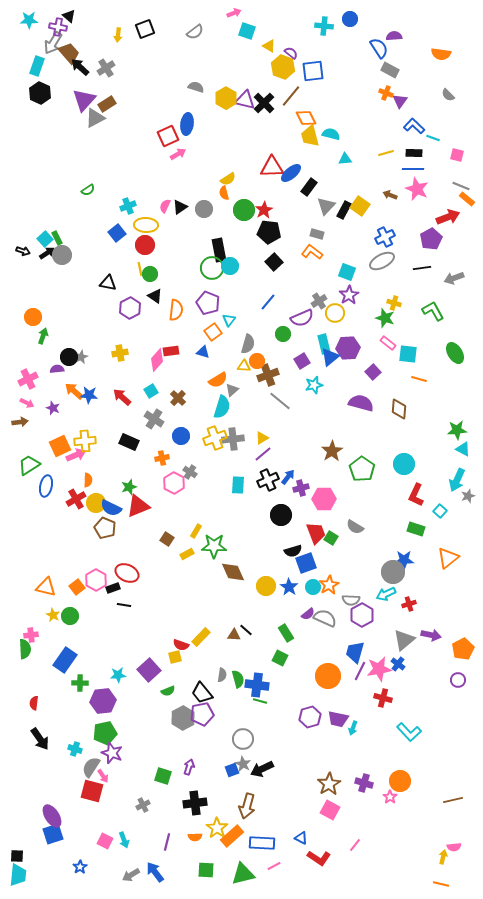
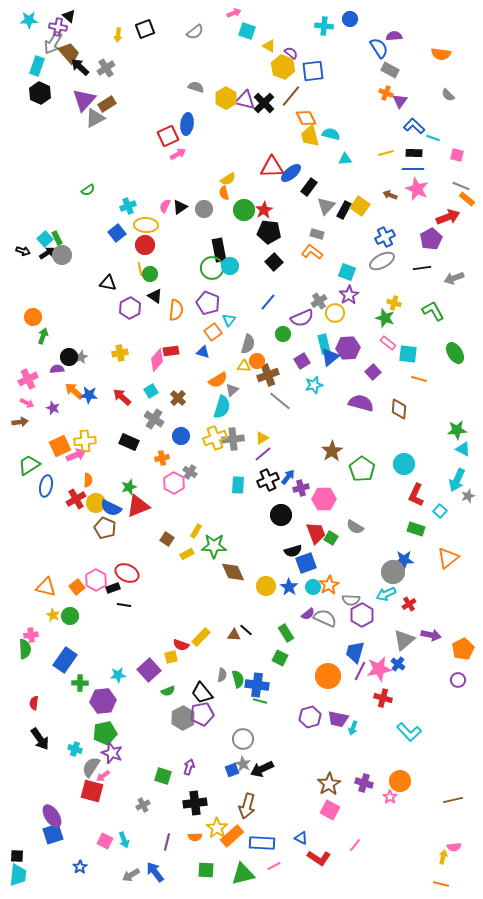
red cross at (409, 604): rotated 16 degrees counterclockwise
yellow square at (175, 657): moved 4 px left
pink arrow at (103, 776): rotated 88 degrees clockwise
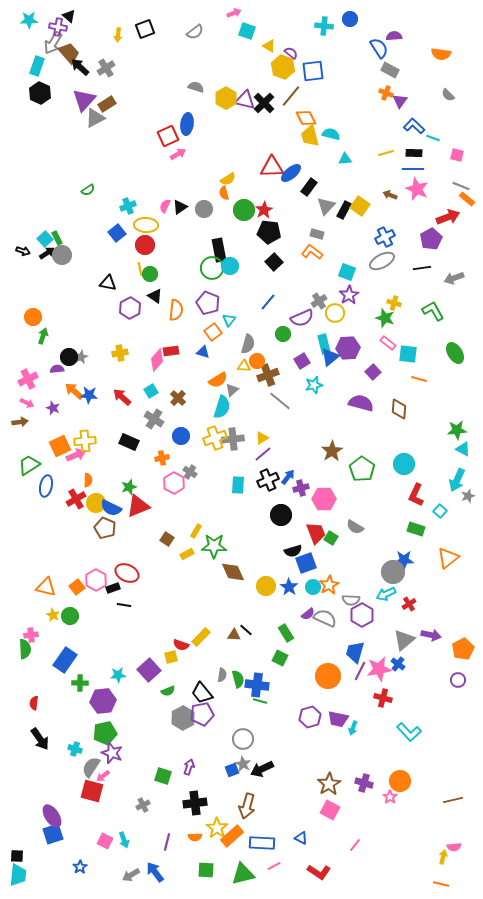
red L-shape at (319, 858): moved 14 px down
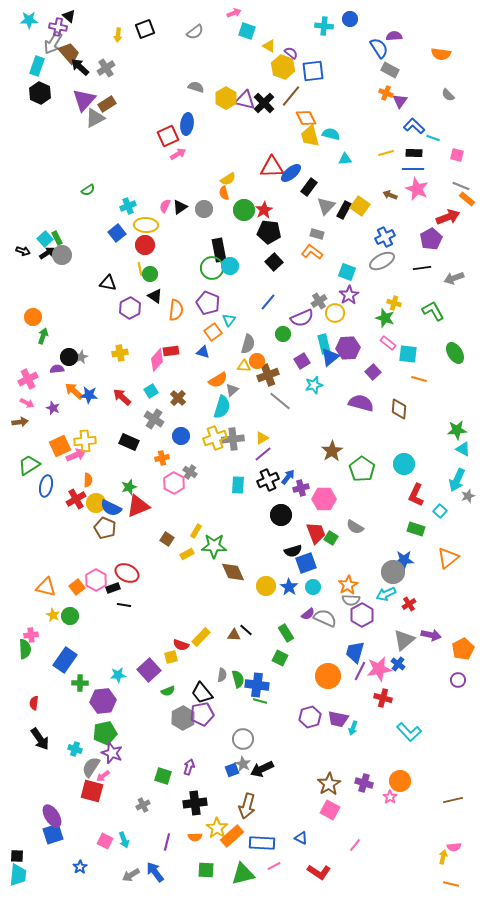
orange star at (329, 585): moved 19 px right
orange line at (441, 884): moved 10 px right
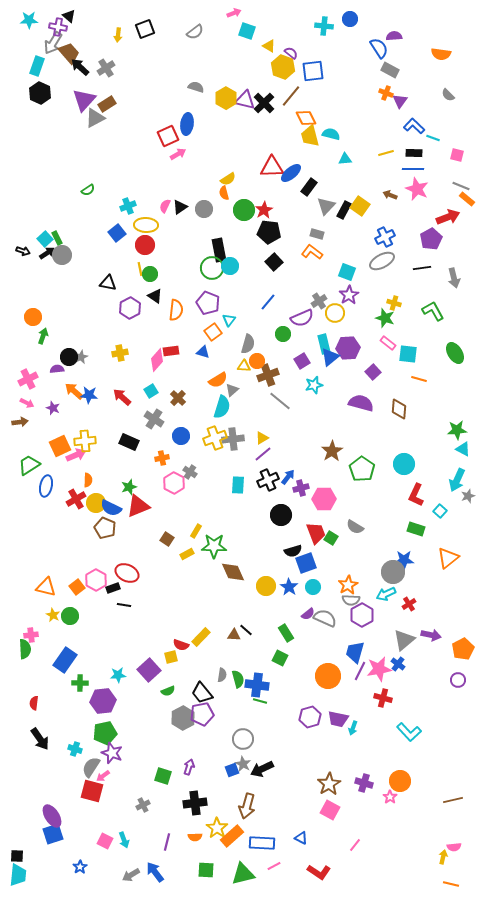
gray arrow at (454, 278): rotated 84 degrees counterclockwise
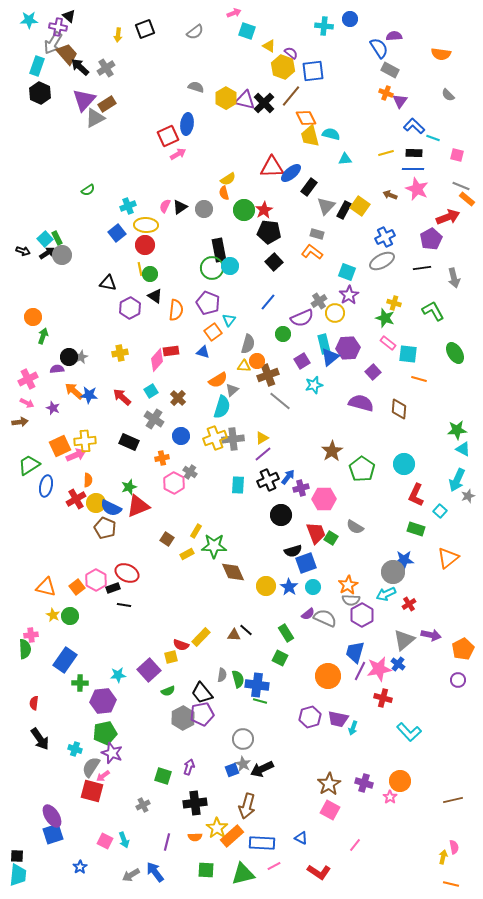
brown trapezoid at (69, 53): moved 2 px left, 1 px down
pink semicircle at (454, 847): rotated 96 degrees counterclockwise
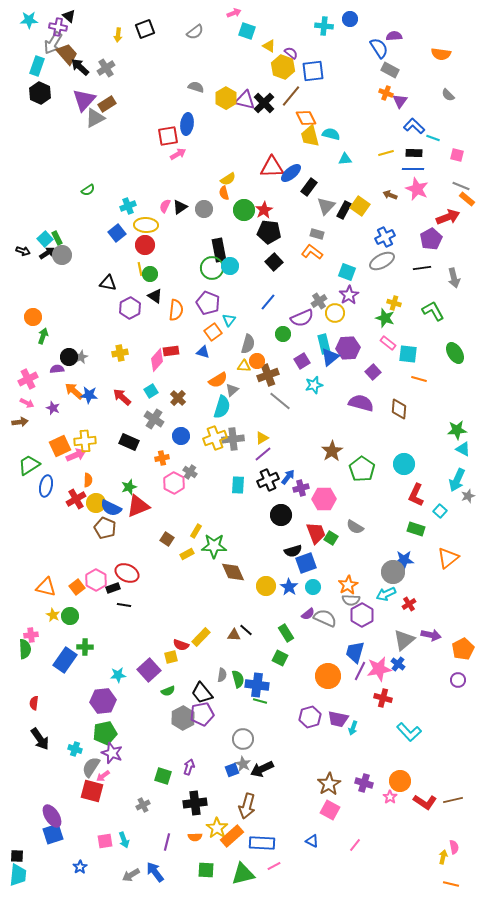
red square at (168, 136): rotated 15 degrees clockwise
green cross at (80, 683): moved 5 px right, 36 px up
blue triangle at (301, 838): moved 11 px right, 3 px down
pink square at (105, 841): rotated 35 degrees counterclockwise
red L-shape at (319, 872): moved 106 px right, 70 px up
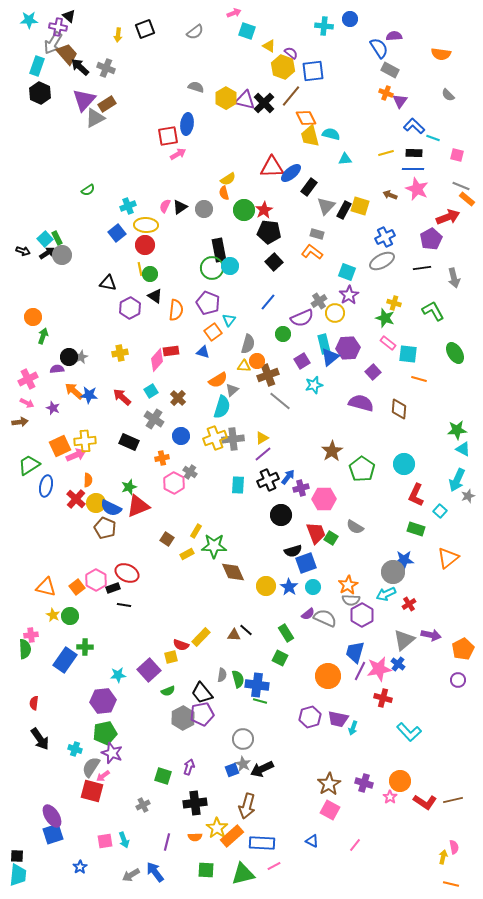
gray cross at (106, 68): rotated 36 degrees counterclockwise
yellow square at (360, 206): rotated 18 degrees counterclockwise
red cross at (76, 499): rotated 18 degrees counterclockwise
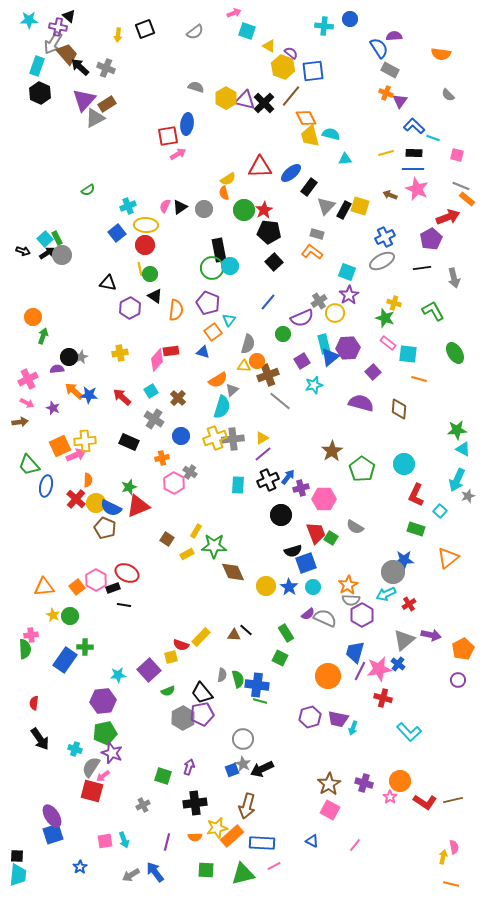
red triangle at (272, 167): moved 12 px left
green trapezoid at (29, 465): rotated 100 degrees counterclockwise
orange triangle at (46, 587): moved 2 px left; rotated 20 degrees counterclockwise
yellow star at (217, 828): rotated 25 degrees clockwise
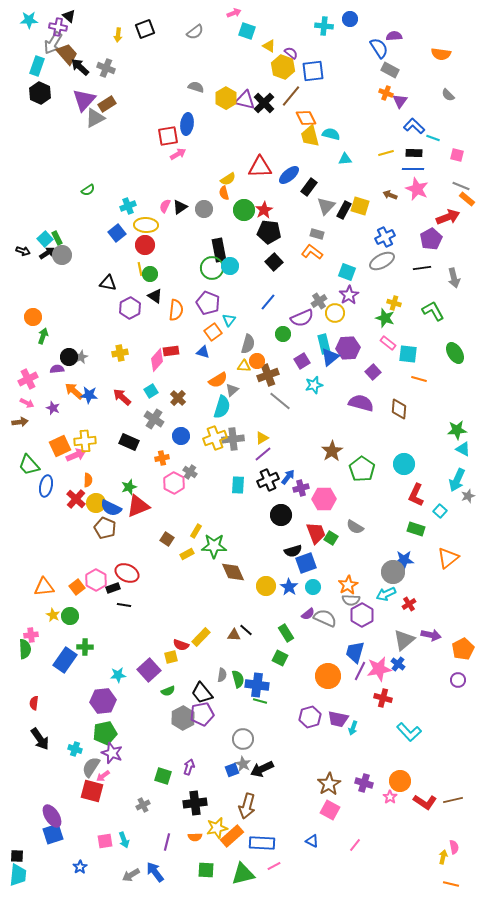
blue ellipse at (291, 173): moved 2 px left, 2 px down
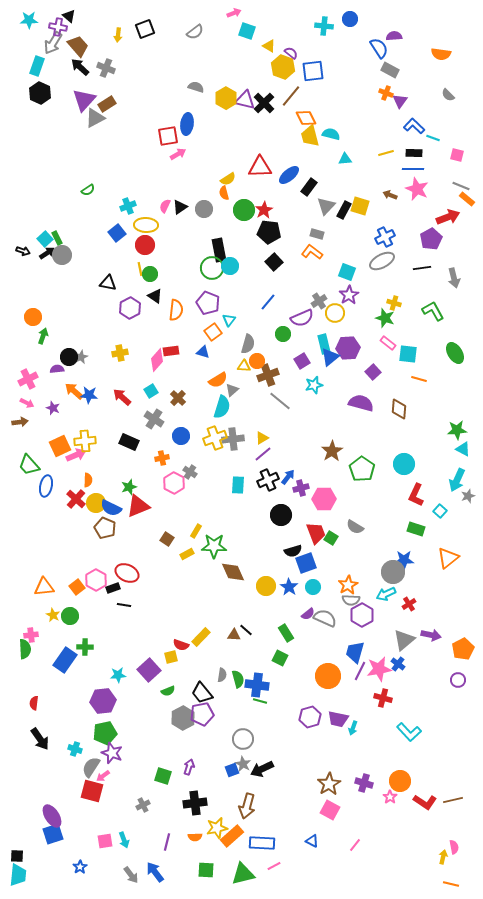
brown trapezoid at (67, 54): moved 11 px right, 8 px up
gray arrow at (131, 875): rotated 96 degrees counterclockwise
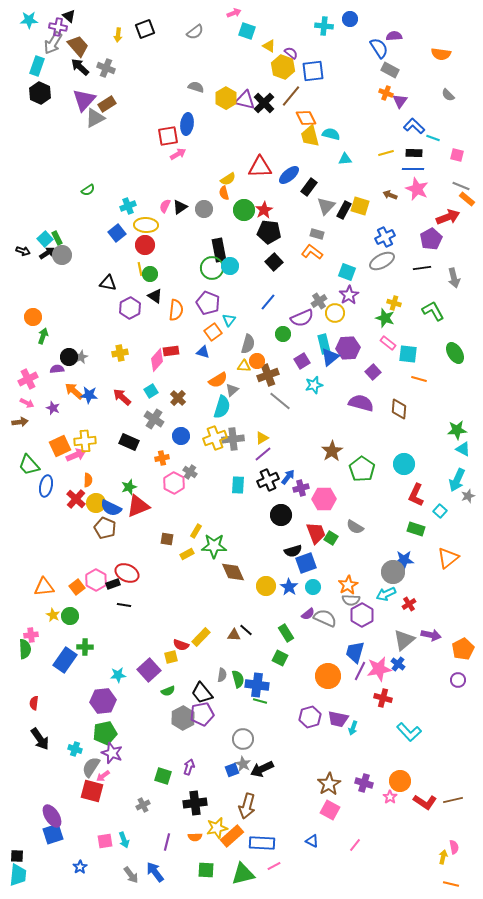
brown square at (167, 539): rotated 24 degrees counterclockwise
black rectangle at (113, 588): moved 4 px up
